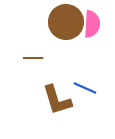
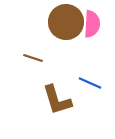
brown line: rotated 18 degrees clockwise
blue line: moved 5 px right, 5 px up
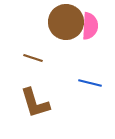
pink semicircle: moved 2 px left, 2 px down
blue line: rotated 10 degrees counterclockwise
brown L-shape: moved 22 px left, 3 px down
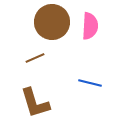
brown circle: moved 14 px left
brown line: moved 2 px right; rotated 42 degrees counterclockwise
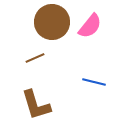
pink semicircle: rotated 36 degrees clockwise
blue line: moved 4 px right, 1 px up
brown L-shape: moved 1 px right, 2 px down
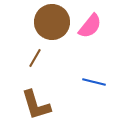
brown line: rotated 36 degrees counterclockwise
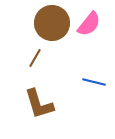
brown circle: moved 1 px down
pink semicircle: moved 1 px left, 2 px up
brown L-shape: moved 3 px right, 1 px up
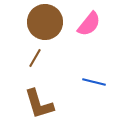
brown circle: moved 7 px left, 1 px up
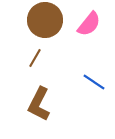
brown circle: moved 2 px up
blue line: rotated 20 degrees clockwise
brown L-shape: rotated 44 degrees clockwise
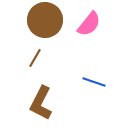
blue line: rotated 15 degrees counterclockwise
brown L-shape: moved 2 px right, 1 px up
